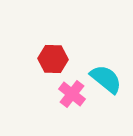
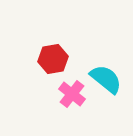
red hexagon: rotated 12 degrees counterclockwise
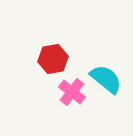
pink cross: moved 2 px up
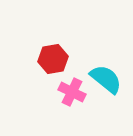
pink cross: rotated 12 degrees counterclockwise
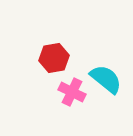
red hexagon: moved 1 px right, 1 px up
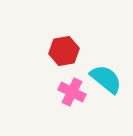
red hexagon: moved 10 px right, 7 px up
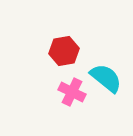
cyan semicircle: moved 1 px up
